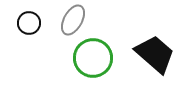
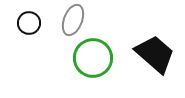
gray ellipse: rotated 8 degrees counterclockwise
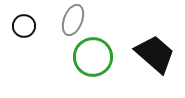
black circle: moved 5 px left, 3 px down
green circle: moved 1 px up
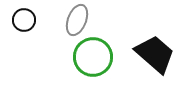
gray ellipse: moved 4 px right
black circle: moved 6 px up
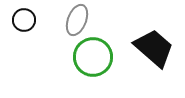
black trapezoid: moved 1 px left, 6 px up
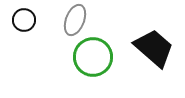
gray ellipse: moved 2 px left
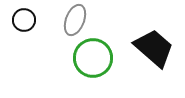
green circle: moved 1 px down
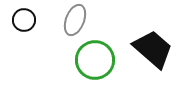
black trapezoid: moved 1 px left, 1 px down
green circle: moved 2 px right, 2 px down
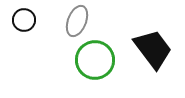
gray ellipse: moved 2 px right, 1 px down
black trapezoid: rotated 12 degrees clockwise
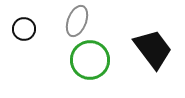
black circle: moved 9 px down
green circle: moved 5 px left
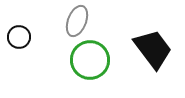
black circle: moved 5 px left, 8 px down
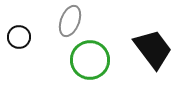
gray ellipse: moved 7 px left
